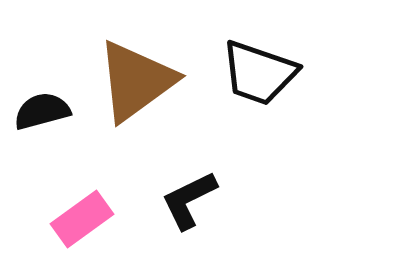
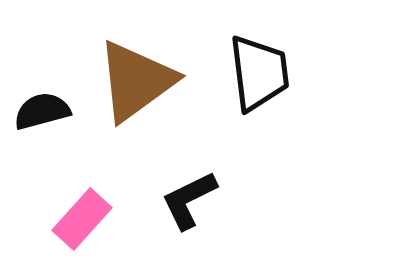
black trapezoid: rotated 116 degrees counterclockwise
pink rectangle: rotated 12 degrees counterclockwise
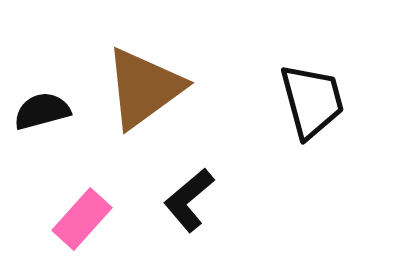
black trapezoid: moved 53 px right, 28 px down; rotated 8 degrees counterclockwise
brown triangle: moved 8 px right, 7 px down
black L-shape: rotated 14 degrees counterclockwise
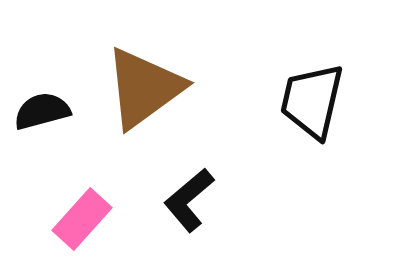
black trapezoid: rotated 152 degrees counterclockwise
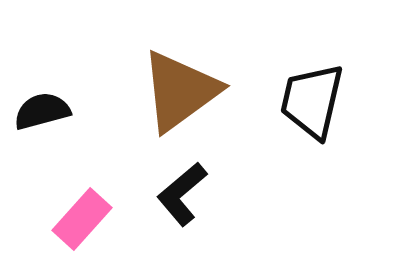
brown triangle: moved 36 px right, 3 px down
black L-shape: moved 7 px left, 6 px up
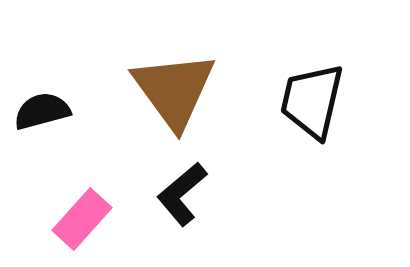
brown triangle: moved 6 px left, 1 px up; rotated 30 degrees counterclockwise
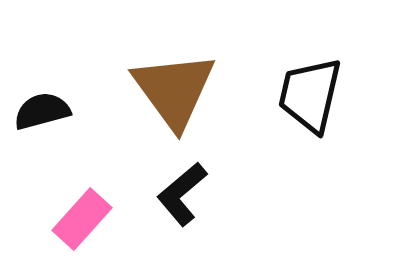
black trapezoid: moved 2 px left, 6 px up
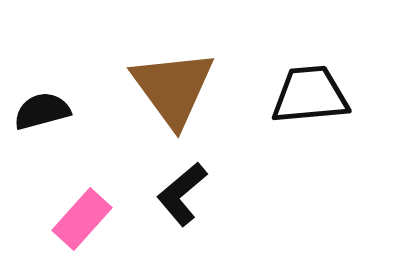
brown triangle: moved 1 px left, 2 px up
black trapezoid: rotated 72 degrees clockwise
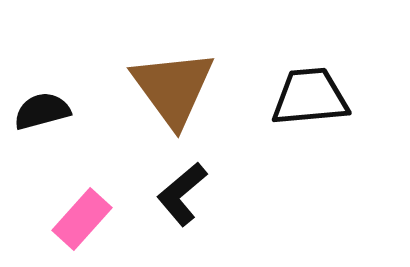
black trapezoid: moved 2 px down
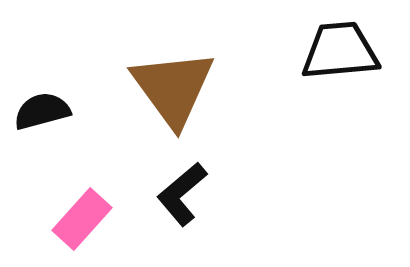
black trapezoid: moved 30 px right, 46 px up
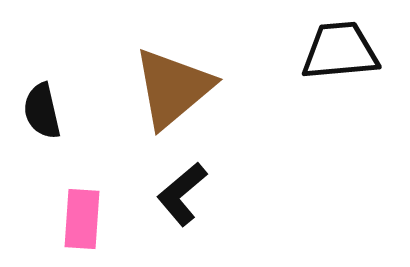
brown triangle: rotated 26 degrees clockwise
black semicircle: rotated 88 degrees counterclockwise
pink rectangle: rotated 38 degrees counterclockwise
